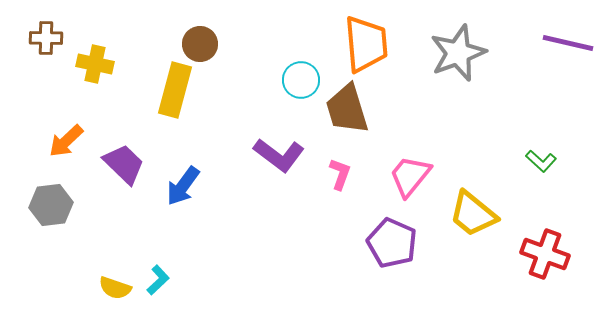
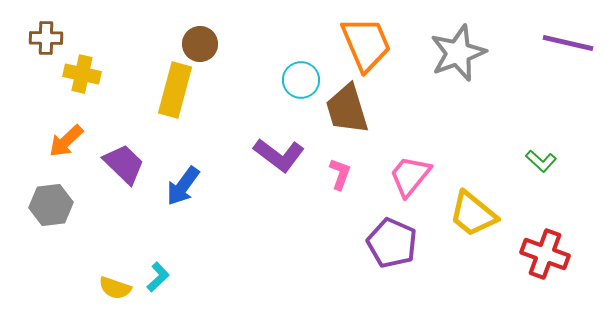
orange trapezoid: rotated 18 degrees counterclockwise
yellow cross: moved 13 px left, 10 px down
cyan L-shape: moved 3 px up
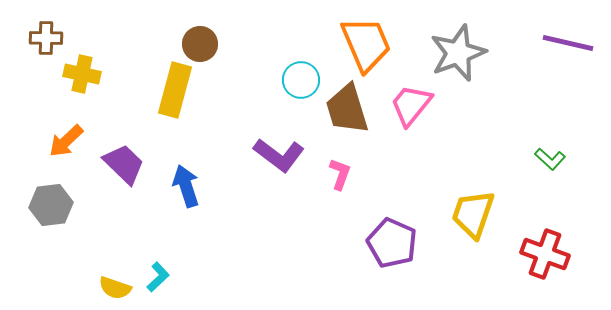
green L-shape: moved 9 px right, 2 px up
pink trapezoid: moved 1 px right, 71 px up
blue arrow: moved 3 px right; rotated 126 degrees clockwise
yellow trapezoid: rotated 70 degrees clockwise
